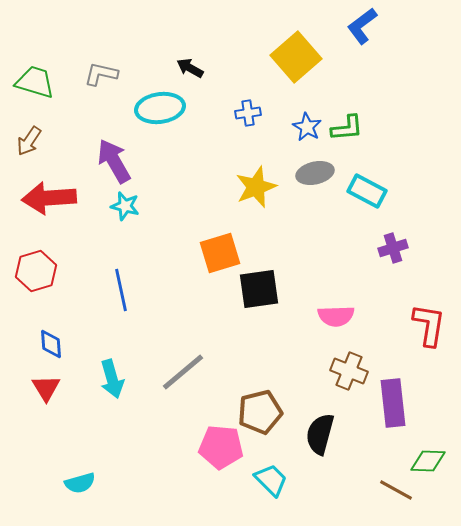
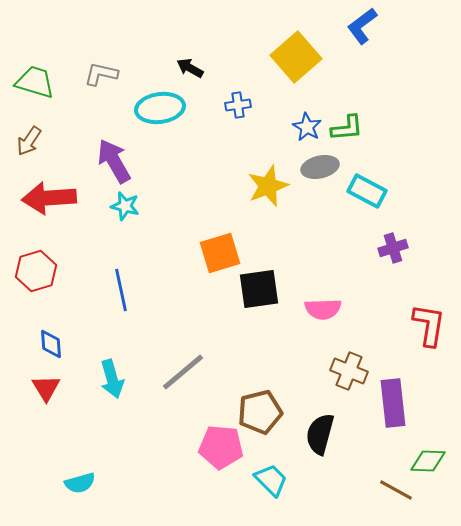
blue cross: moved 10 px left, 8 px up
gray ellipse: moved 5 px right, 6 px up
yellow star: moved 12 px right, 1 px up
pink semicircle: moved 13 px left, 7 px up
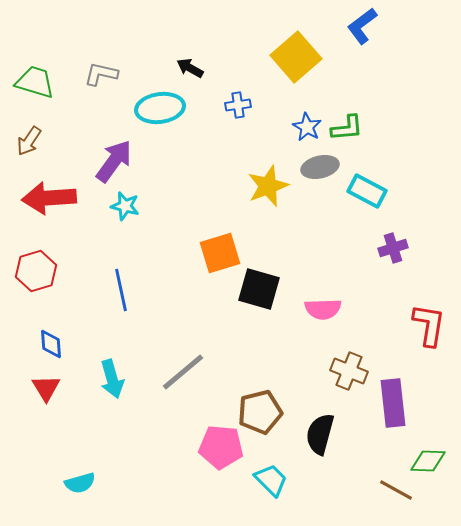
purple arrow: rotated 66 degrees clockwise
black square: rotated 24 degrees clockwise
